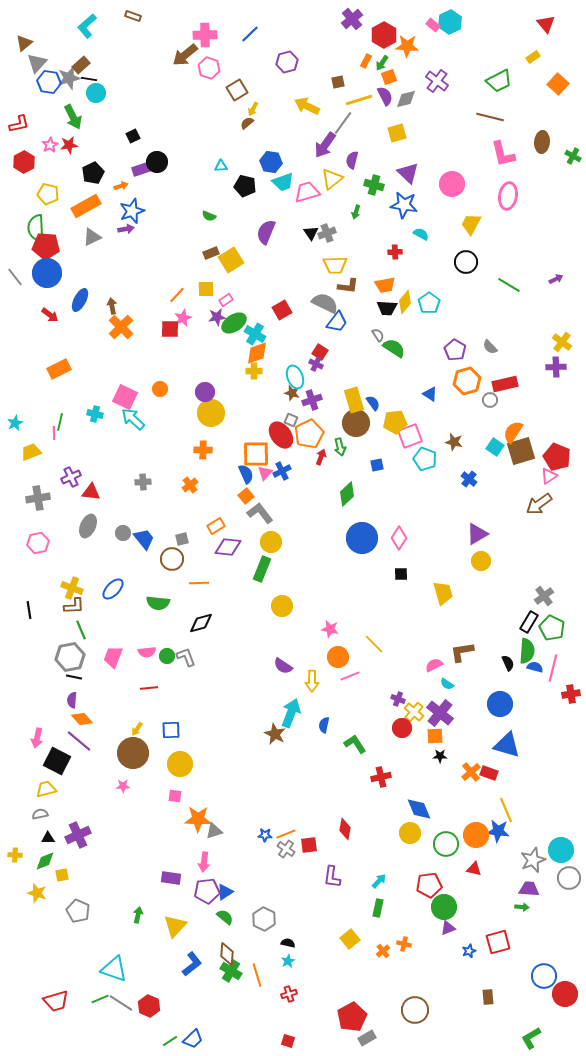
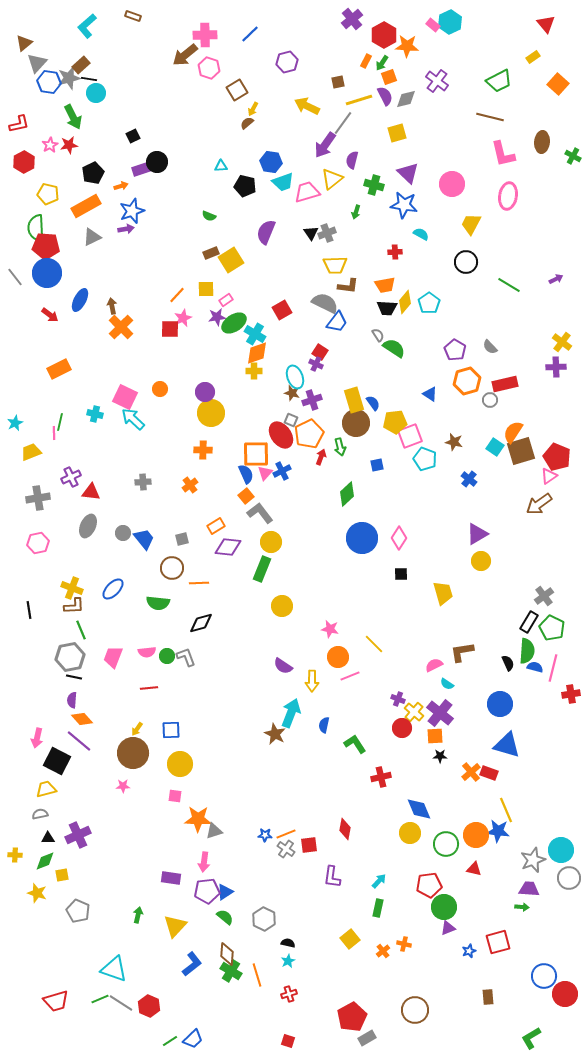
brown circle at (172, 559): moved 9 px down
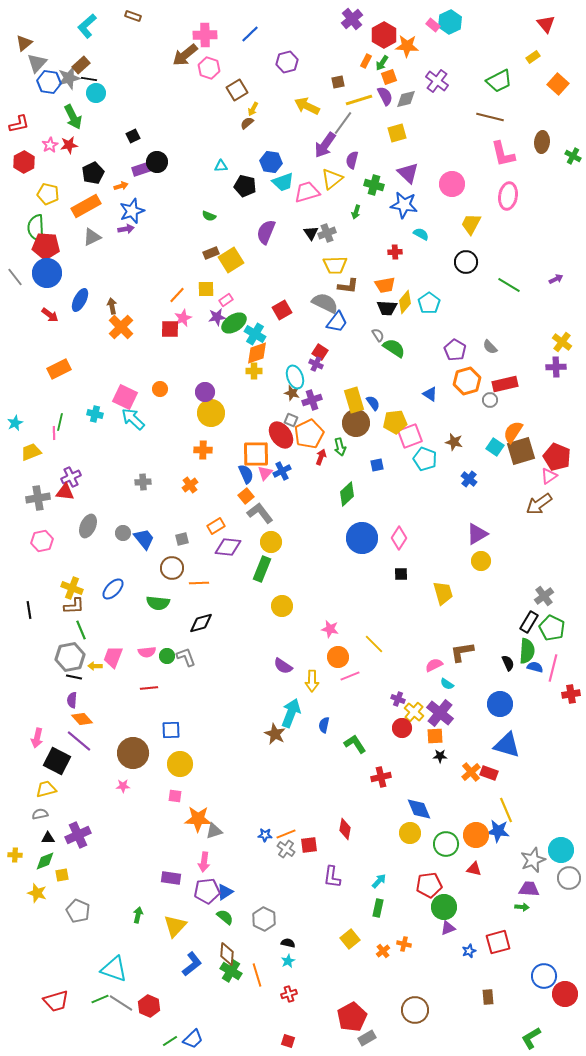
red triangle at (91, 492): moved 26 px left
pink hexagon at (38, 543): moved 4 px right, 2 px up
yellow arrow at (137, 729): moved 42 px left, 63 px up; rotated 56 degrees clockwise
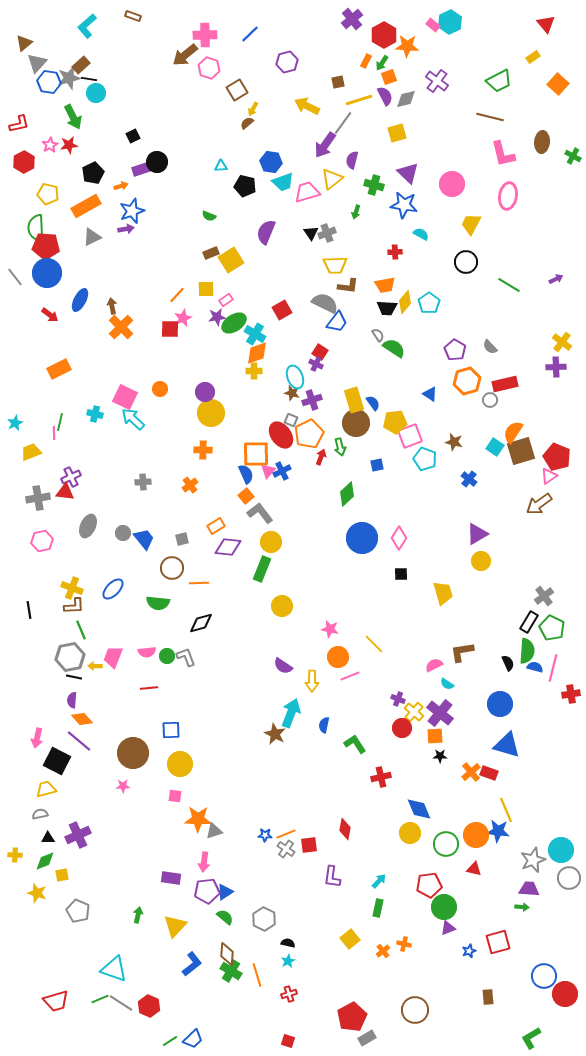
pink triangle at (265, 473): moved 3 px right, 2 px up
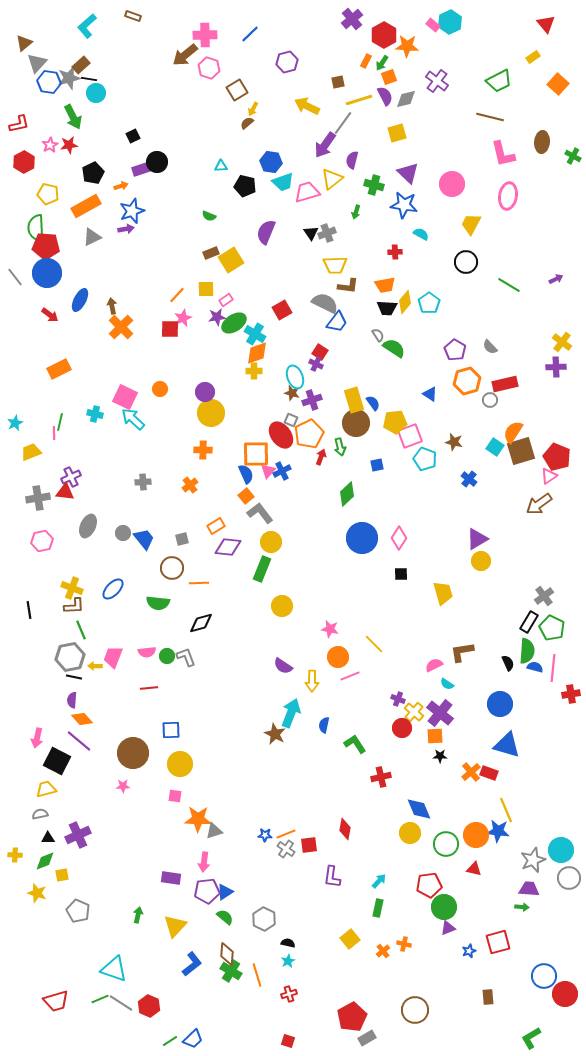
purple triangle at (477, 534): moved 5 px down
pink line at (553, 668): rotated 8 degrees counterclockwise
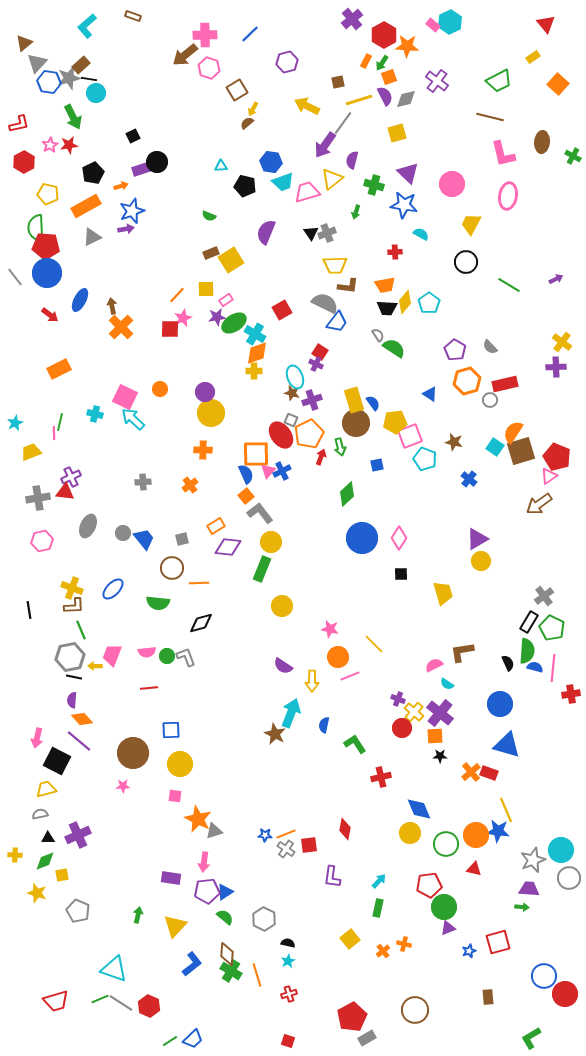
pink trapezoid at (113, 657): moved 1 px left, 2 px up
orange star at (198, 819): rotated 24 degrees clockwise
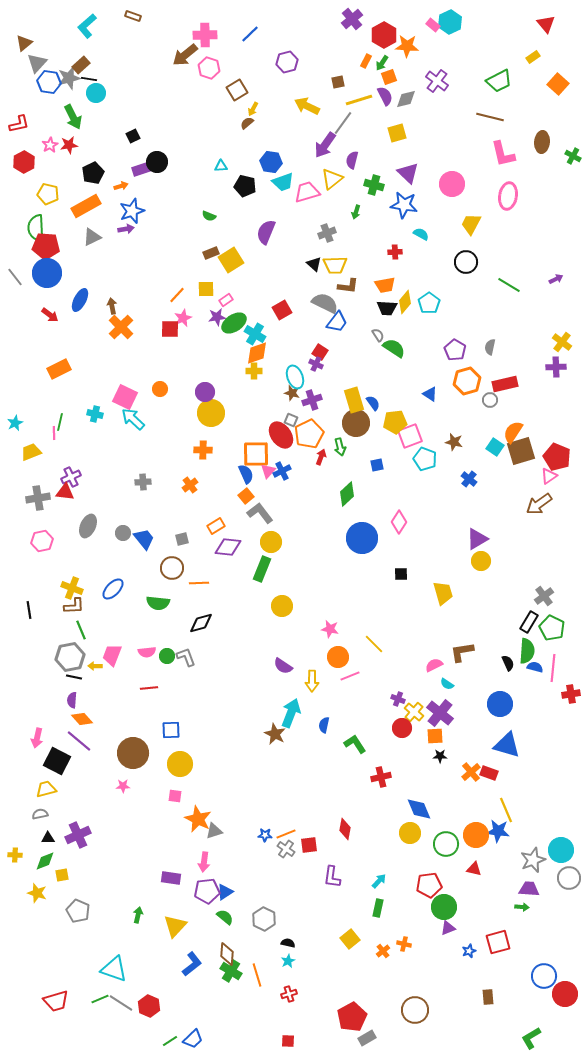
black triangle at (311, 233): moved 3 px right, 31 px down; rotated 14 degrees counterclockwise
gray semicircle at (490, 347): rotated 56 degrees clockwise
pink diamond at (399, 538): moved 16 px up
red square at (288, 1041): rotated 16 degrees counterclockwise
